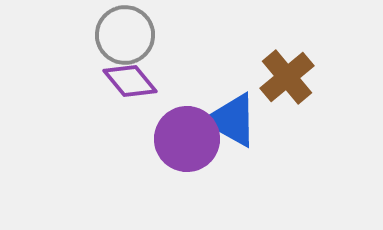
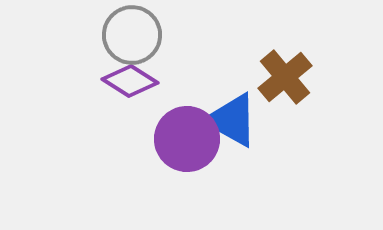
gray circle: moved 7 px right
brown cross: moved 2 px left
purple diamond: rotated 18 degrees counterclockwise
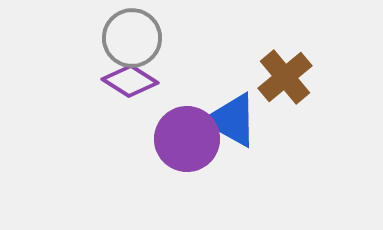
gray circle: moved 3 px down
